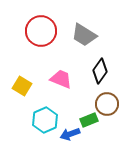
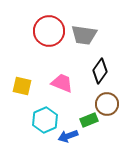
red circle: moved 8 px right
gray trapezoid: rotated 24 degrees counterclockwise
pink trapezoid: moved 1 px right, 4 px down
yellow square: rotated 18 degrees counterclockwise
blue arrow: moved 2 px left, 2 px down
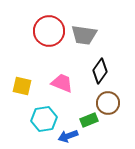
brown circle: moved 1 px right, 1 px up
cyan hexagon: moved 1 px left, 1 px up; rotated 15 degrees clockwise
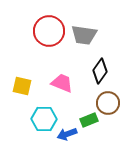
cyan hexagon: rotated 10 degrees clockwise
blue arrow: moved 1 px left, 2 px up
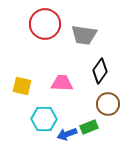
red circle: moved 4 px left, 7 px up
pink trapezoid: rotated 20 degrees counterclockwise
brown circle: moved 1 px down
green rectangle: moved 7 px down
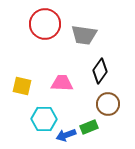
blue arrow: moved 1 px left, 1 px down
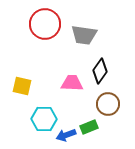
pink trapezoid: moved 10 px right
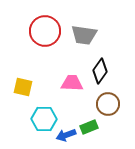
red circle: moved 7 px down
yellow square: moved 1 px right, 1 px down
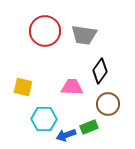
pink trapezoid: moved 4 px down
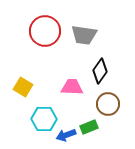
yellow square: rotated 18 degrees clockwise
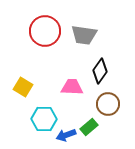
green rectangle: rotated 18 degrees counterclockwise
